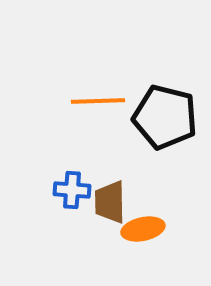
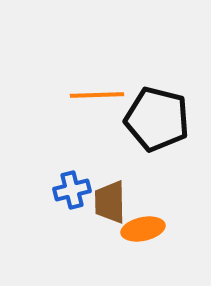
orange line: moved 1 px left, 6 px up
black pentagon: moved 8 px left, 2 px down
blue cross: rotated 18 degrees counterclockwise
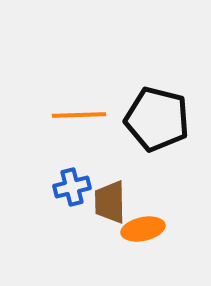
orange line: moved 18 px left, 20 px down
blue cross: moved 3 px up
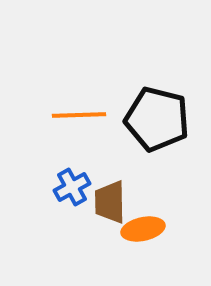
blue cross: rotated 15 degrees counterclockwise
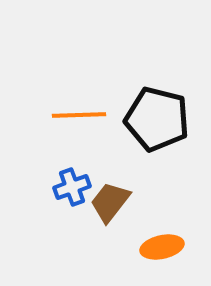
blue cross: rotated 9 degrees clockwise
brown trapezoid: rotated 39 degrees clockwise
orange ellipse: moved 19 px right, 18 px down
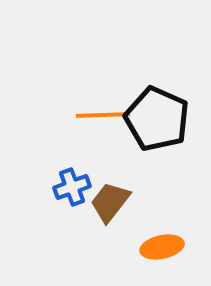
orange line: moved 24 px right
black pentagon: rotated 10 degrees clockwise
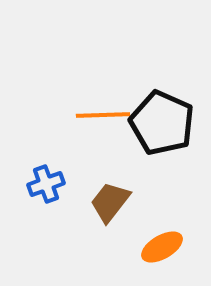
black pentagon: moved 5 px right, 4 px down
blue cross: moved 26 px left, 3 px up
orange ellipse: rotated 18 degrees counterclockwise
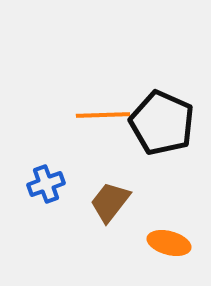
orange ellipse: moved 7 px right, 4 px up; rotated 45 degrees clockwise
